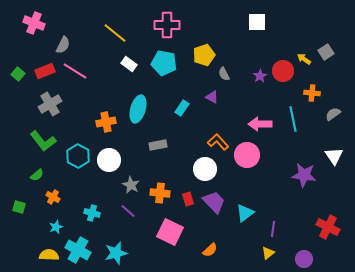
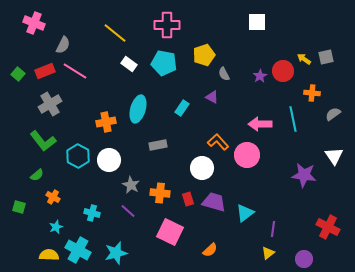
gray square at (326, 52): moved 5 px down; rotated 21 degrees clockwise
white circle at (205, 169): moved 3 px left, 1 px up
purple trapezoid at (214, 202): rotated 30 degrees counterclockwise
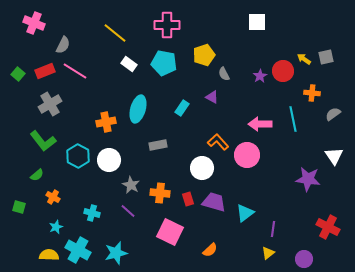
purple star at (304, 175): moved 4 px right, 4 px down
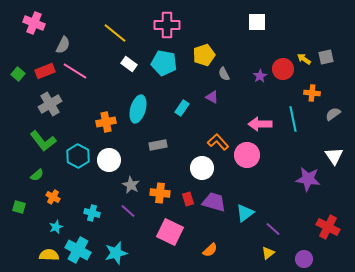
red circle at (283, 71): moved 2 px up
purple line at (273, 229): rotated 56 degrees counterclockwise
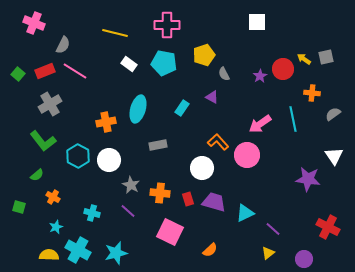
yellow line at (115, 33): rotated 25 degrees counterclockwise
pink arrow at (260, 124): rotated 35 degrees counterclockwise
cyan triangle at (245, 213): rotated 12 degrees clockwise
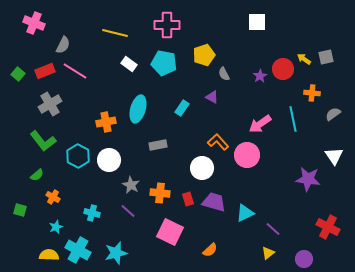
green square at (19, 207): moved 1 px right, 3 px down
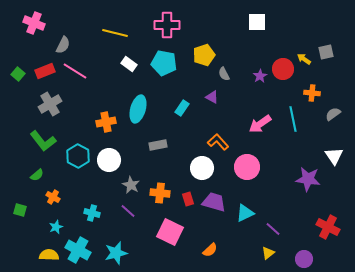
gray square at (326, 57): moved 5 px up
pink circle at (247, 155): moved 12 px down
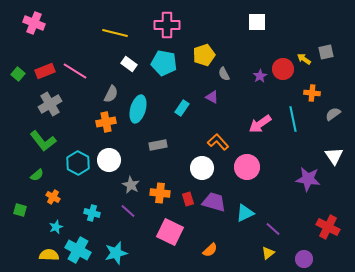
gray semicircle at (63, 45): moved 48 px right, 49 px down
cyan hexagon at (78, 156): moved 7 px down
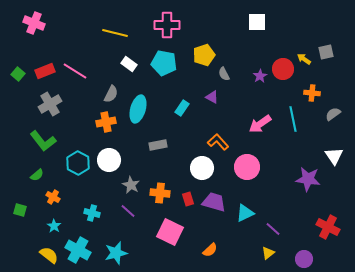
cyan star at (56, 227): moved 2 px left, 1 px up; rotated 16 degrees counterclockwise
yellow semicircle at (49, 255): rotated 36 degrees clockwise
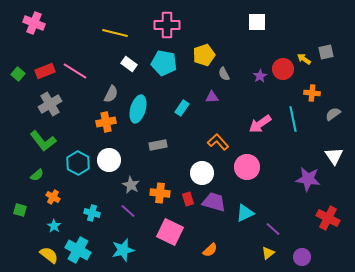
purple triangle at (212, 97): rotated 32 degrees counterclockwise
white circle at (202, 168): moved 5 px down
red cross at (328, 227): moved 9 px up
cyan star at (116, 253): moved 7 px right, 3 px up
purple circle at (304, 259): moved 2 px left, 2 px up
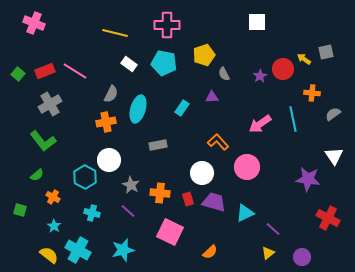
cyan hexagon at (78, 163): moved 7 px right, 14 px down
orange semicircle at (210, 250): moved 2 px down
